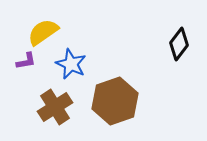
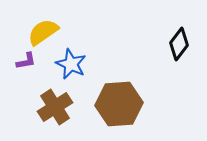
brown hexagon: moved 4 px right, 3 px down; rotated 15 degrees clockwise
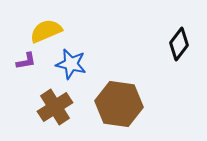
yellow semicircle: moved 3 px right, 1 px up; rotated 12 degrees clockwise
blue star: rotated 12 degrees counterclockwise
brown hexagon: rotated 12 degrees clockwise
